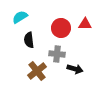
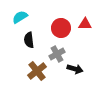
gray cross: rotated 35 degrees counterclockwise
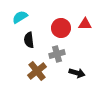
gray cross: rotated 14 degrees clockwise
black arrow: moved 2 px right, 4 px down
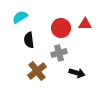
gray cross: moved 2 px right, 1 px up
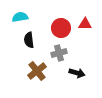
cyan semicircle: rotated 21 degrees clockwise
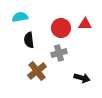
black arrow: moved 5 px right, 5 px down
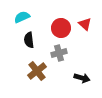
cyan semicircle: moved 2 px right; rotated 14 degrees counterclockwise
red triangle: rotated 40 degrees clockwise
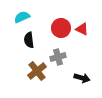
red triangle: moved 3 px left, 5 px down; rotated 16 degrees counterclockwise
gray cross: moved 1 px left, 4 px down
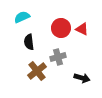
black semicircle: moved 2 px down
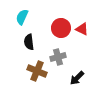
cyan semicircle: rotated 42 degrees counterclockwise
brown cross: rotated 30 degrees counterclockwise
black arrow: moved 5 px left; rotated 119 degrees clockwise
